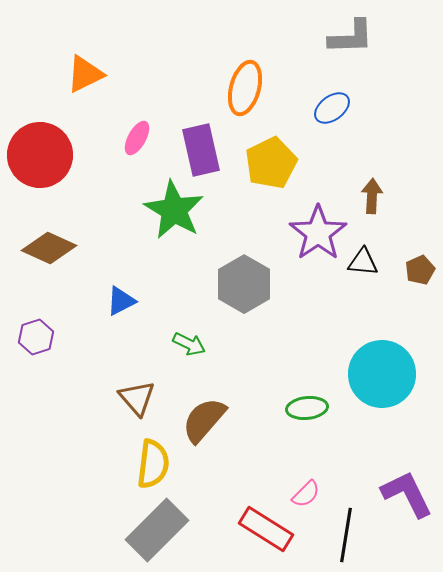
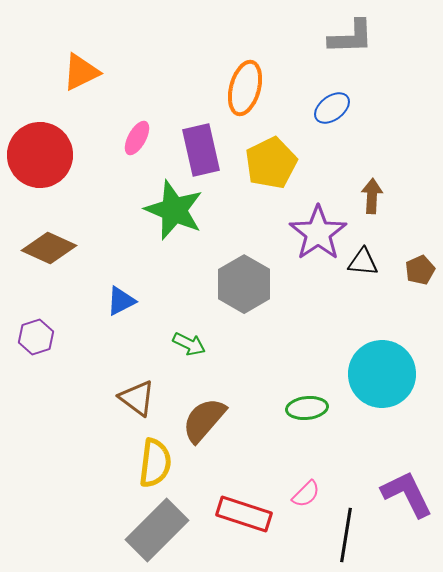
orange triangle: moved 4 px left, 2 px up
green star: rotated 8 degrees counterclockwise
brown triangle: rotated 12 degrees counterclockwise
yellow semicircle: moved 2 px right, 1 px up
red rectangle: moved 22 px left, 15 px up; rotated 14 degrees counterclockwise
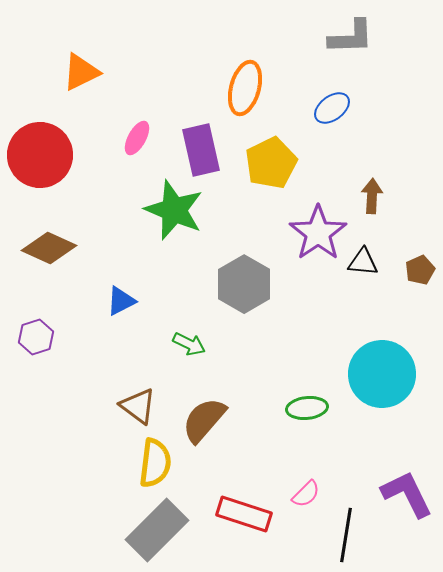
brown triangle: moved 1 px right, 8 px down
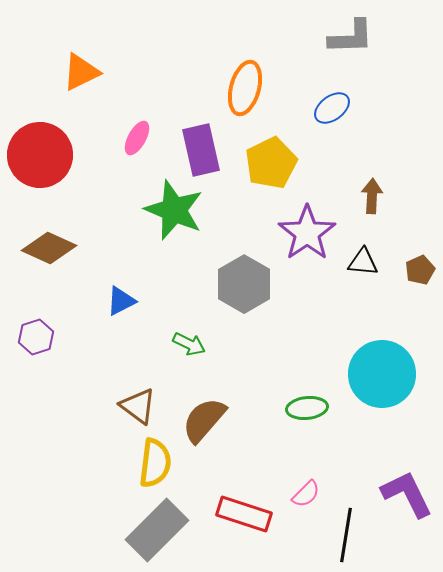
purple star: moved 11 px left
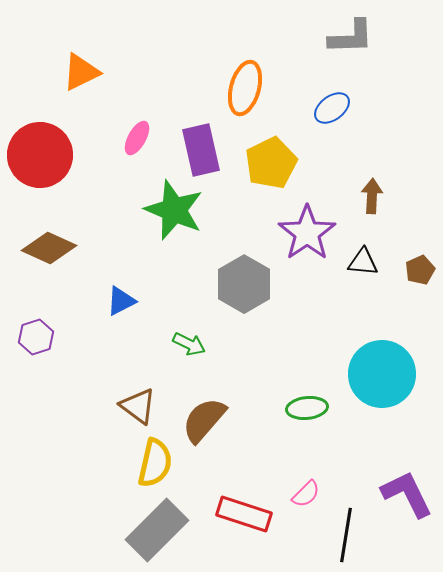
yellow semicircle: rotated 6 degrees clockwise
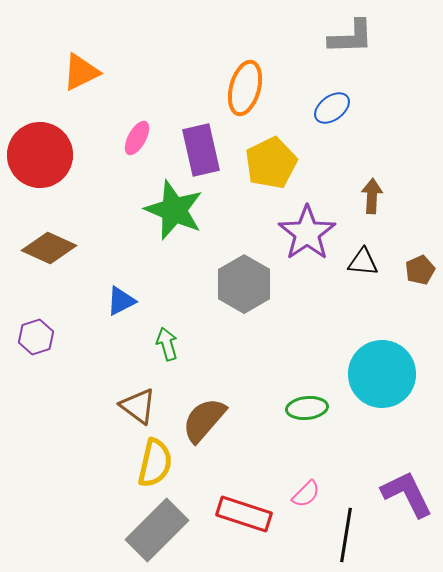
green arrow: moved 22 px left; rotated 132 degrees counterclockwise
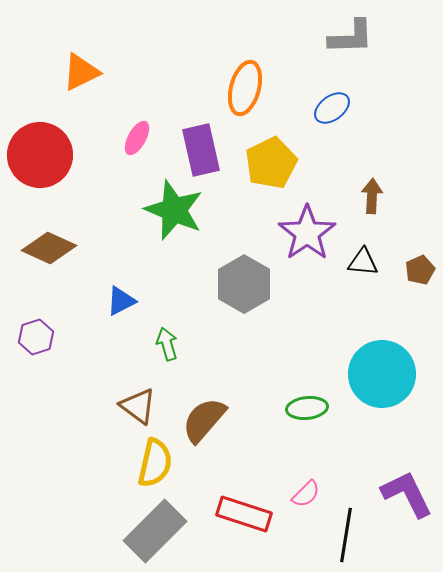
gray rectangle: moved 2 px left, 1 px down
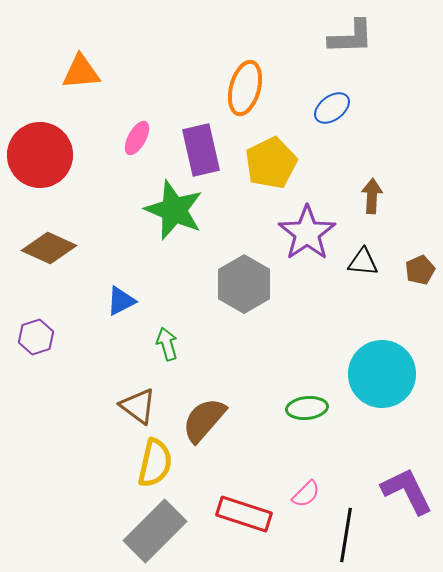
orange triangle: rotated 21 degrees clockwise
purple L-shape: moved 3 px up
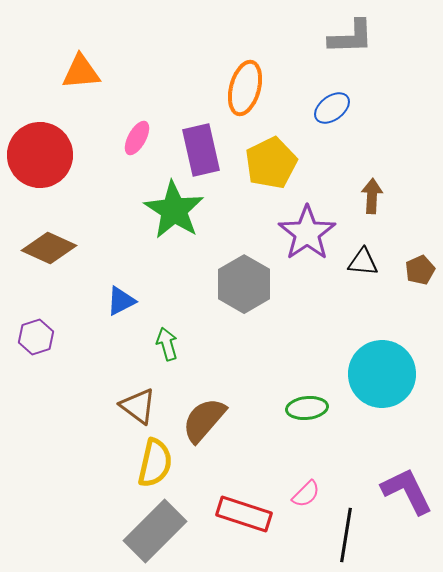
green star: rotated 10 degrees clockwise
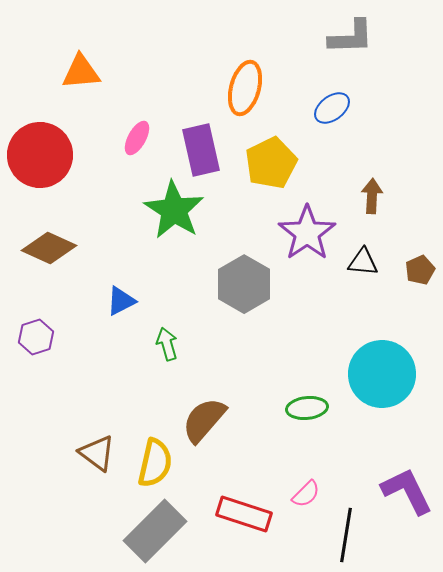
brown triangle: moved 41 px left, 47 px down
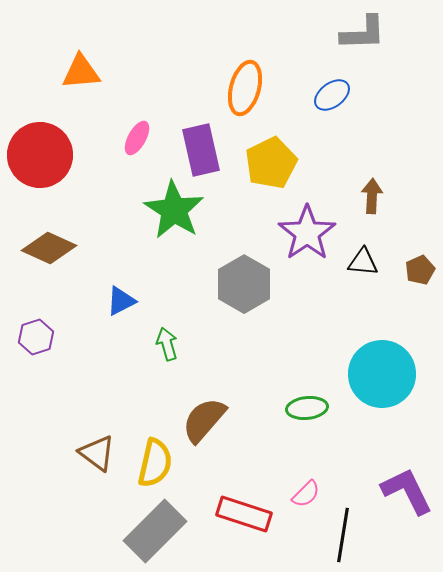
gray L-shape: moved 12 px right, 4 px up
blue ellipse: moved 13 px up
black line: moved 3 px left
